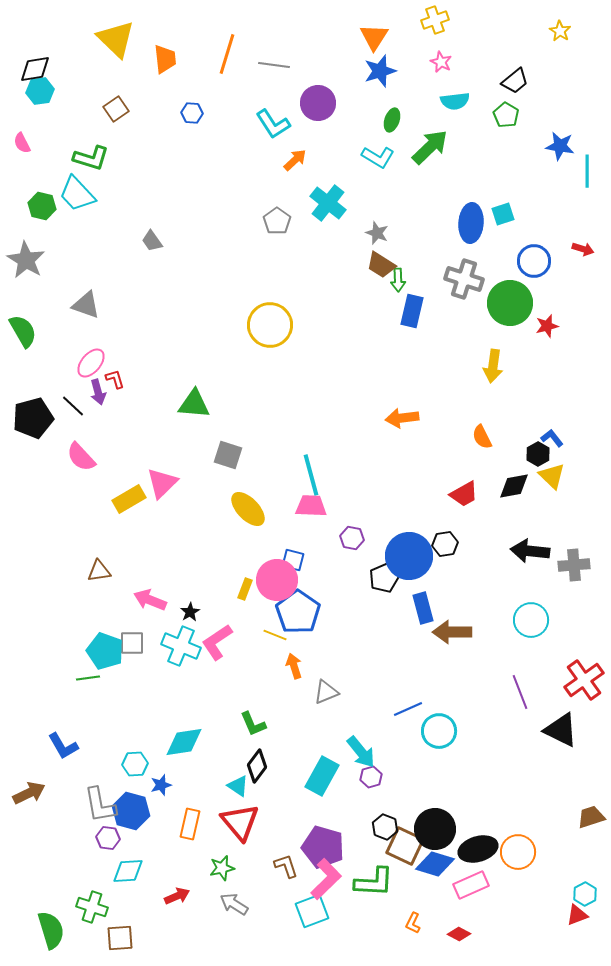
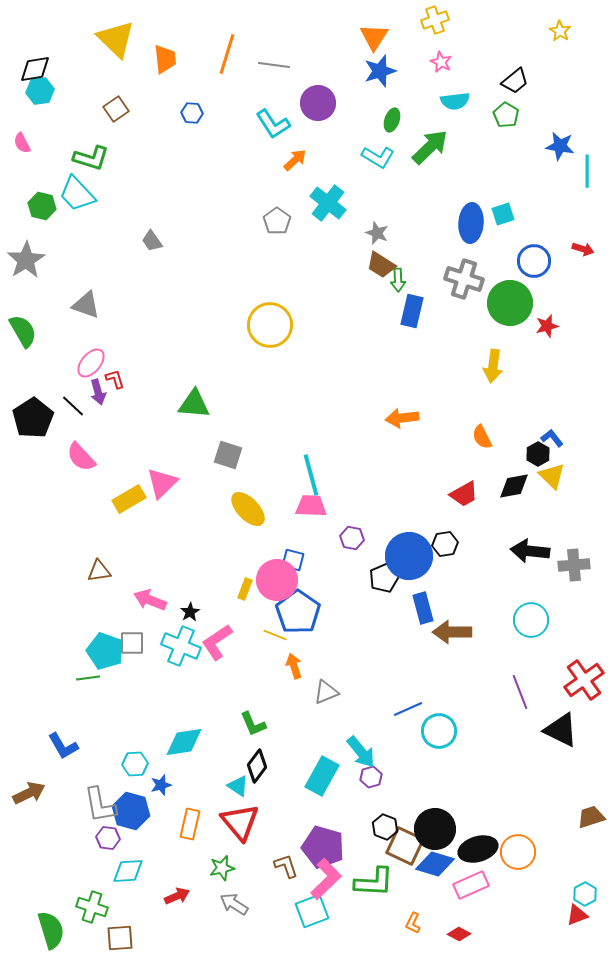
gray star at (26, 260): rotated 9 degrees clockwise
black pentagon at (33, 418): rotated 18 degrees counterclockwise
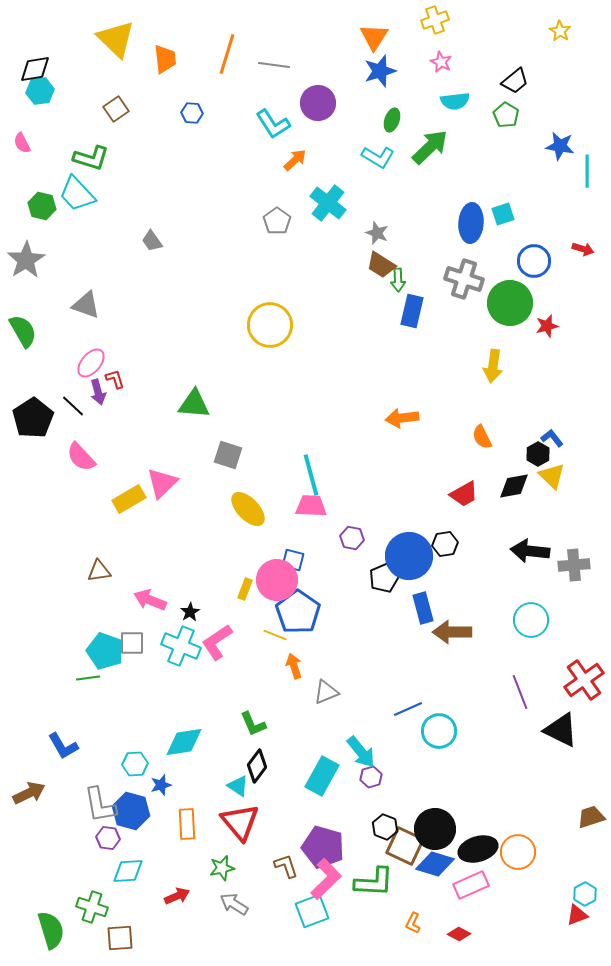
orange rectangle at (190, 824): moved 3 px left; rotated 16 degrees counterclockwise
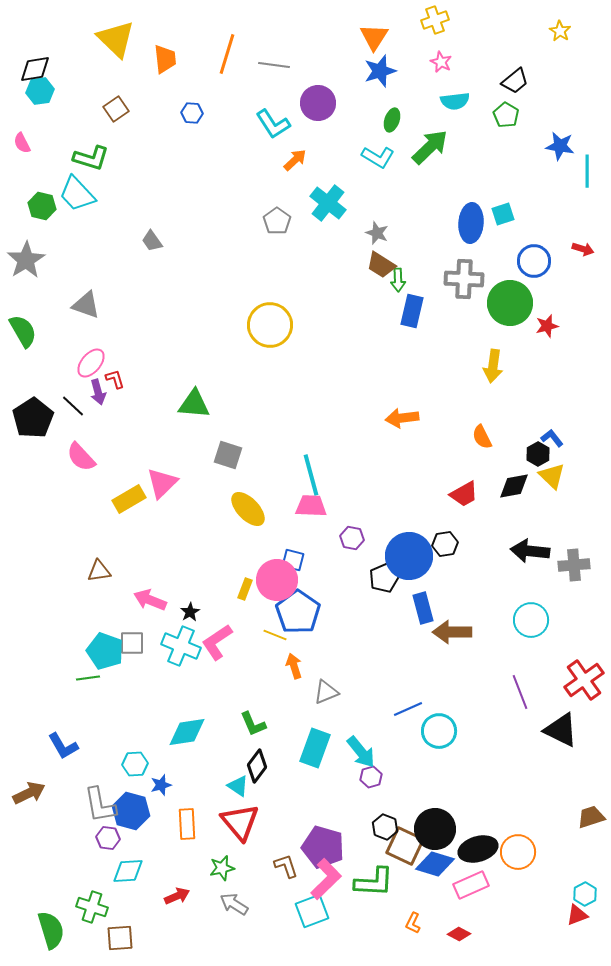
gray cross at (464, 279): rotated 15 degrees counterclockwise
cyan diamond at (184, 742): moved 3 px right, 10 px up
cyan rectangle at (322, 776): moved 7 px left, 28 px up; rotated 9 degrees counterclockwise
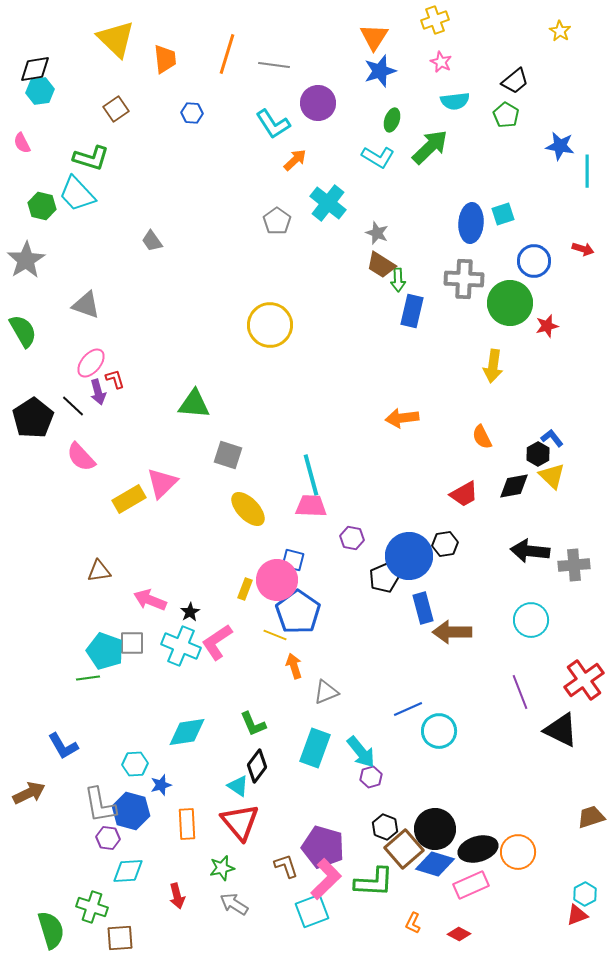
brown square at (405, 846): moved 1 px left, 3 px down; rotated 24 degrees clockwise
red arrow at (177, 896): rotated 100 degrees clockwise
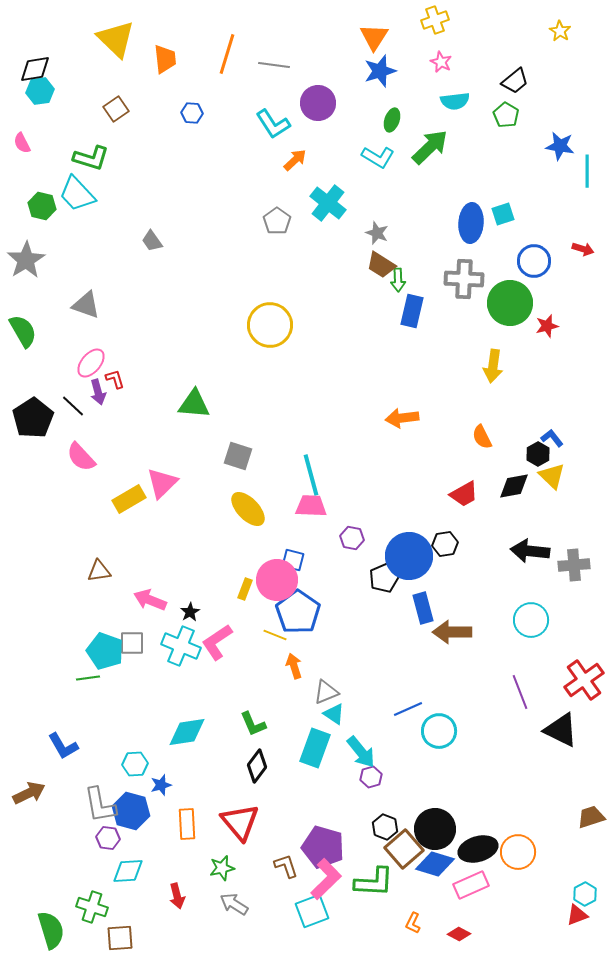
gray square at (228, 455): moved 10 px right, 1 px down
cyan triangle at (238, 786): moved 96 px right, 72 px up
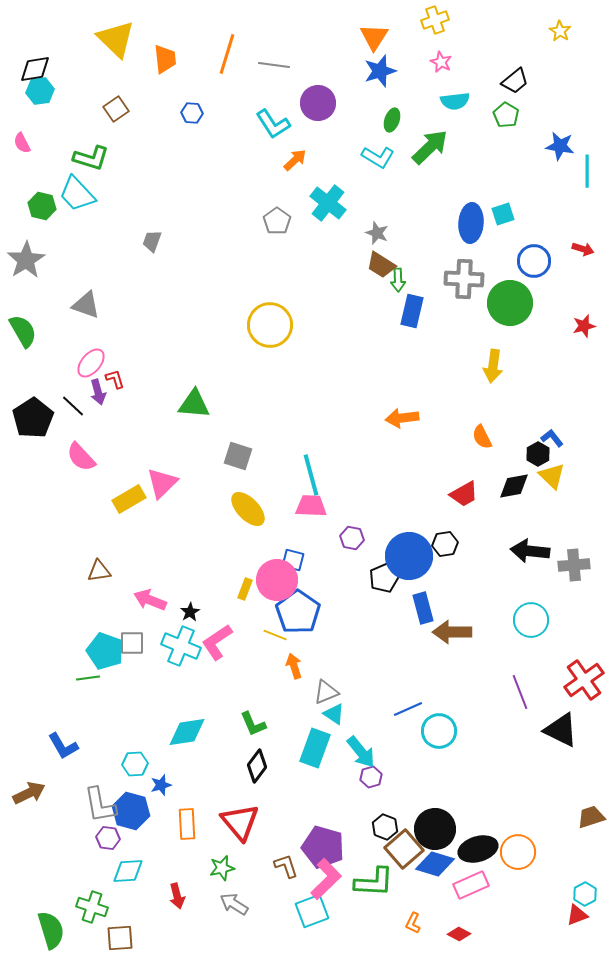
gray trapezoid at (152, 241): rotated 55 degrees clockwise
red star at (547, 326): moved 37 px right
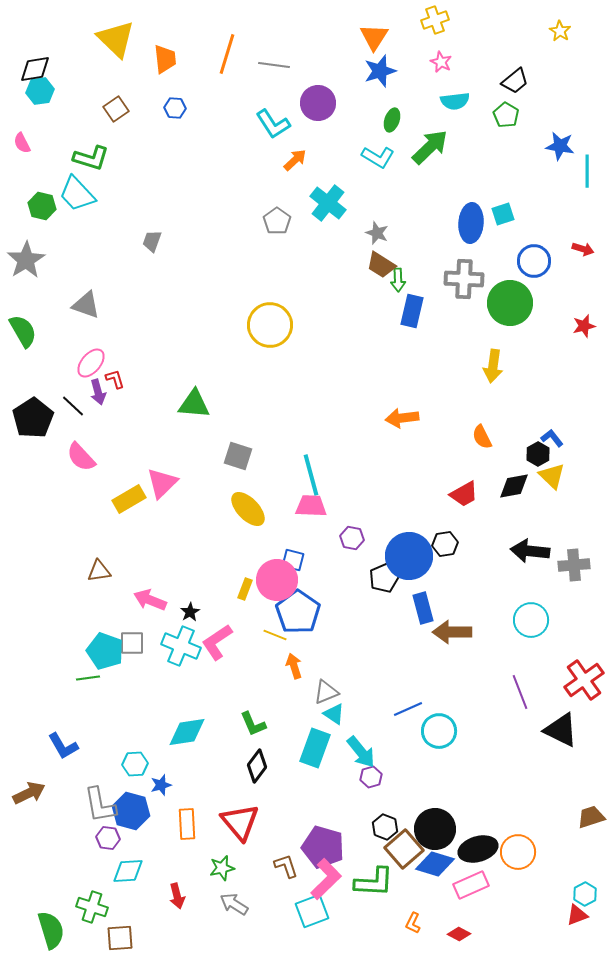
blue hexagon at (192, 113): moved 17 px left, 5 px up
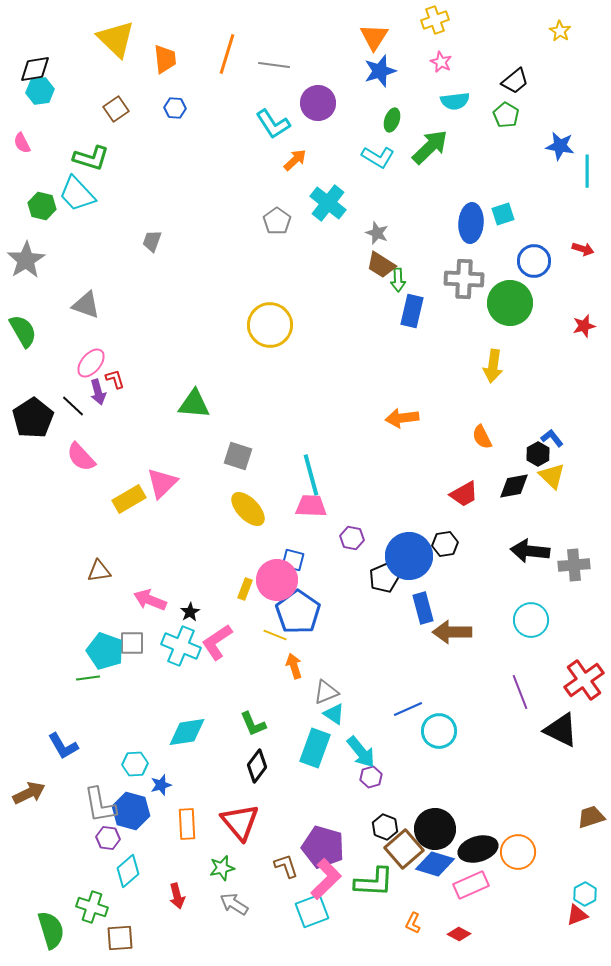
cyan diamond at (128, 871): rotated 36 degrees counterclockwise
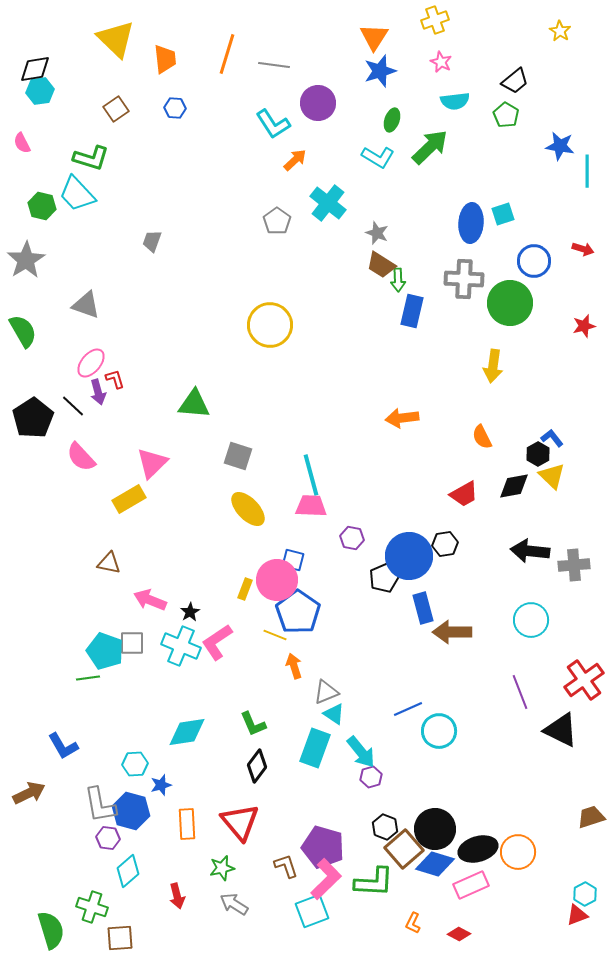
pink triangle at (162, 483): moved 10 px left, 20 px up
brown triangle at (99, 571): moved 10 px right, 8 px up; rotated 20 degrees clockwise
